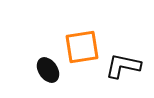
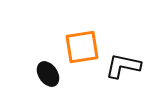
black ellipse: moved 4 px down
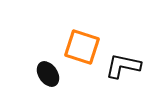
orange square: rotated 27 degrees clockwise
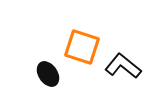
black L-shape: rotated 27 degrees clockwise
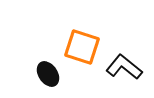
black L-shape: moved 1 px right, 1 px down
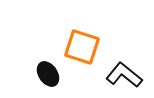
black L-shape: moved 8 px down
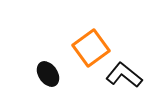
orange square: moved 9 px right, 1 px down; rotated 36 degrees clockwise
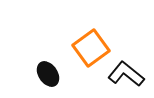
black L-shape: moved 2 px right, 1 px up
